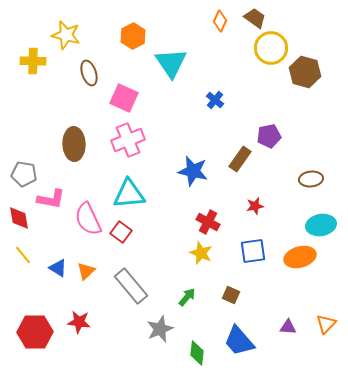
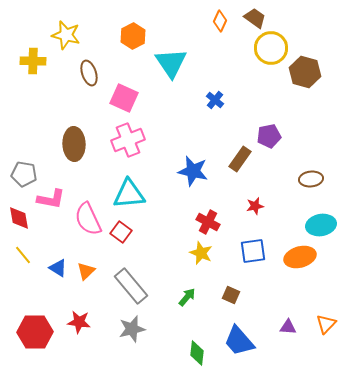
gray star at (160, 329): moved 28 px left; rotated 8 degrees clockwise
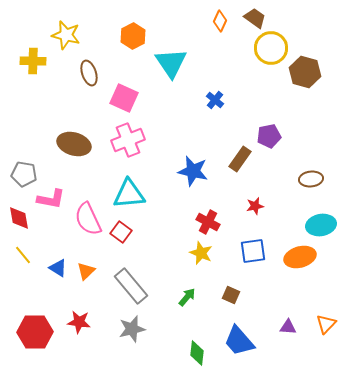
brown ellipse at (74, 144): rotated 72 degrees counterclockwise
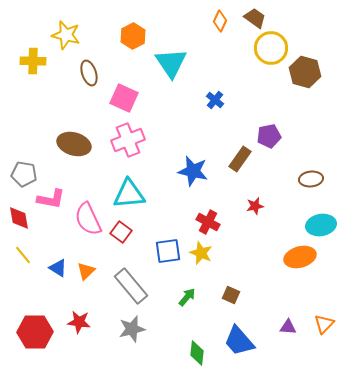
blue square at (253, 251): moved 85 px left
orange triangle at (326, 324): moved 2 px left
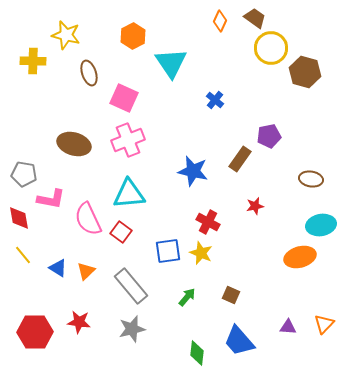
brown ellipse at (311, 179): rotated 15 degrees clockwise
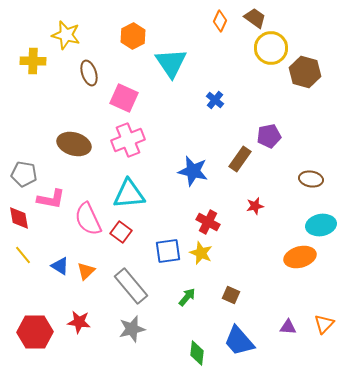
blue triangle at (58, 268): moved 2 px right, 2 px up
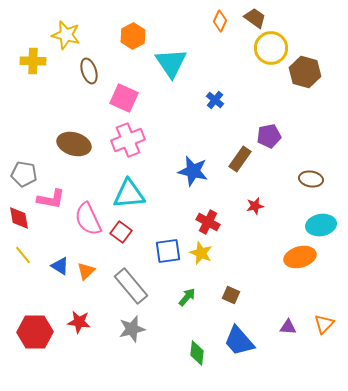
brown ellipse at (89, 73): moved 2 px up
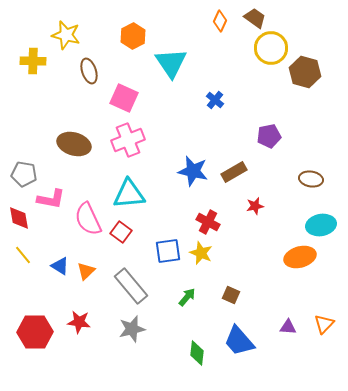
brown rectangle at (240, 159): moved 6 px left, 13 px down; rotated 25 degrees clockwise
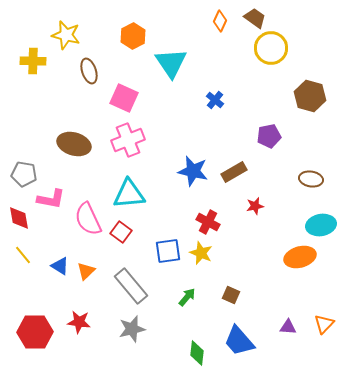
brown hexagon at (305, 72): moved 5 px right, 24 px down
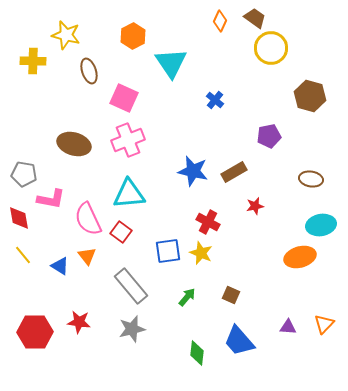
orange triangle at (86, 271): moved 1 px right, 15 px up; rotated 24 degrees counterclockwise
